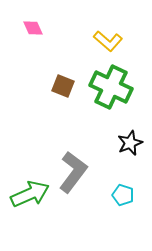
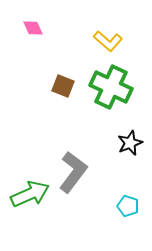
cyan pentagon: moved 5 px right, 11 px down
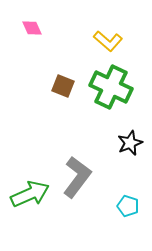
pink diamond: moved 1 px left
gray L-shape: moved 4 px right, 5 px down
